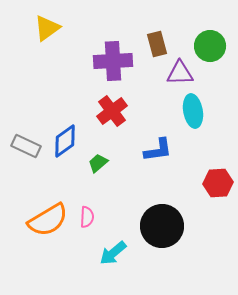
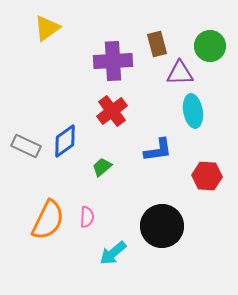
green trapezoid: moved 4 px right, 4 px down
red hexagon: moved 11 px left, 7 px up; rotated 8 degrees clockwise
orange semicircle: rotated 33 degrees counterclockwise
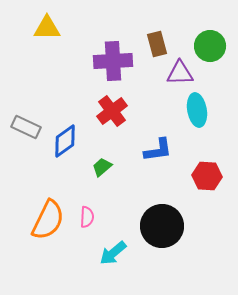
yellow triangle: rotated 36 degrees clockwise
cyan ellipse: moved 4 px right, 1 px up
gray rectangle: moved 19 px up
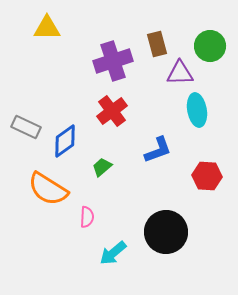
purple cross: rotated 15 degrees counterclockwise
blue L-shape: rotated 12 degrees counterclockwise
orange semicircle: moved 31 px up; rotated 96 degrees clockwise
black circle: moved 4 px right, 6 px down
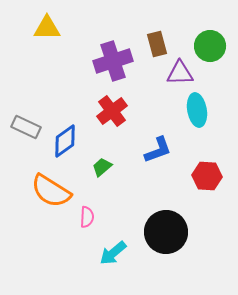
orange semicircle: moved 3 px right, 2 px down
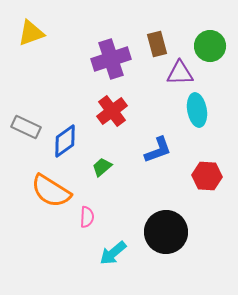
yellow triangle: moved 16 px left, 5 px down; rotated 20 degrees counterclockwise
purple cross: moved 2 px left, 2 px up
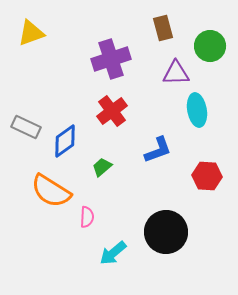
brown rectangle: moved 6 px right, 16 px up
purple triangle: moved 4 px left
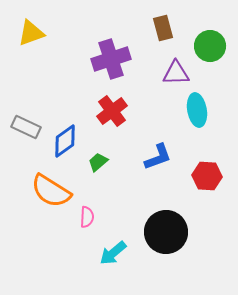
blue L-shape: moved 7 px down
green trapezoid: moved 4 px left, 5 px up
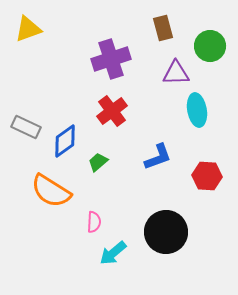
yellow triangle: moved 3 px left, 4 px up
pink semicircle: moved 7 px right, 5 px down
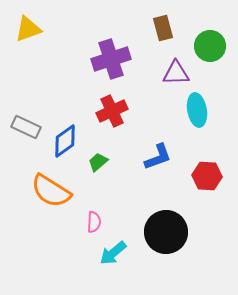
red cross: rotated 12 degrees clockwise
